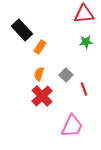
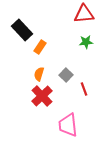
pink trapezoid: moved 4 px left, 1 px up; rotated 150 degrees clockwise
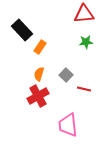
red line: rotated 56 degrees counterclockwise
red cross: moved 4 px left; rotated 15 degrees clockwise
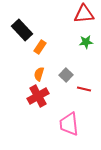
pink trapezoid: moved 1 px right, 1 px up
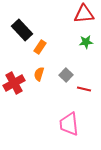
red cross: moved 24 px left, 13 px up
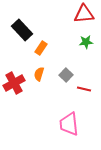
orange rectangle: moved 1 px right, 1 px down
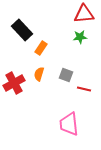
green star: moved 6 px left, 5 px up
gray square: rotated 24 degrees counterclockwise
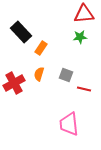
black rectangle: moved 1 px left, 2 px down
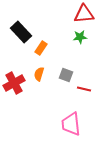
pink trapezoid: moved 2 px right
